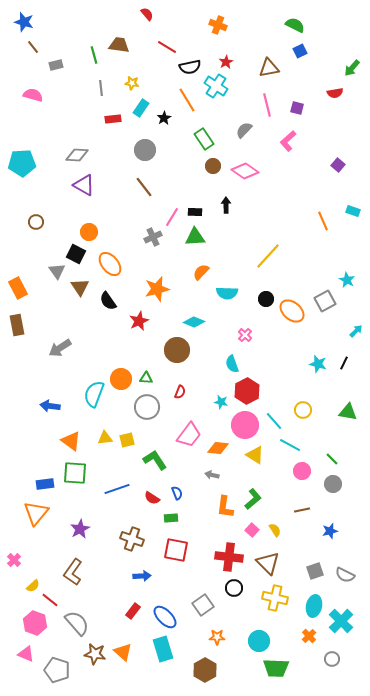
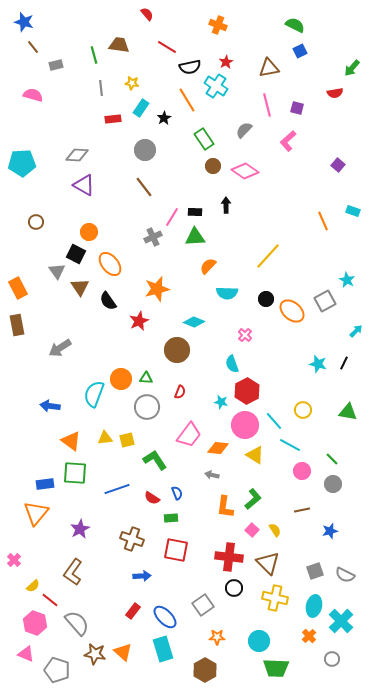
orange semicircle at (201, 272): moved 7 px right, 6 px up
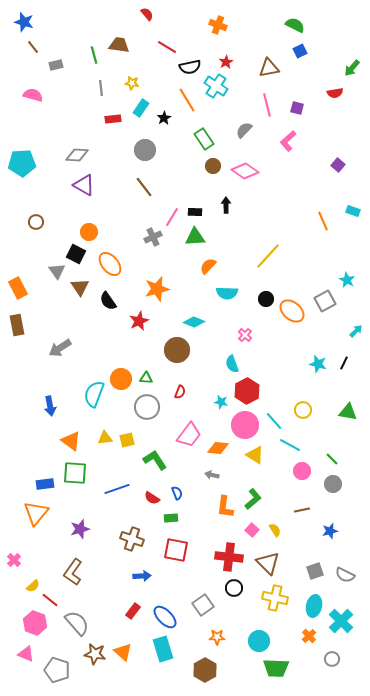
blue arrow at (50, 406): rotated 108 degrees counterclockwise
purple star at (80, 529): rotated 12 degrees clockwise
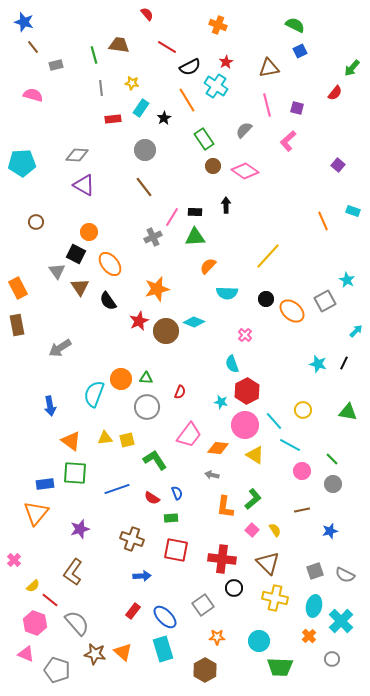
black semicircle at (190, 67): rotated 15 degrees counterclockwise
red semicircle at (335, 93): rotated 42 degrees counterclockwise
brown circle at (177, 350): moved 11 px left, 19 px up
red cross at (229, 557): moved 7 px left, 2 px down
green trapezoid at (276, 668): moved 4 px right, 1 px up
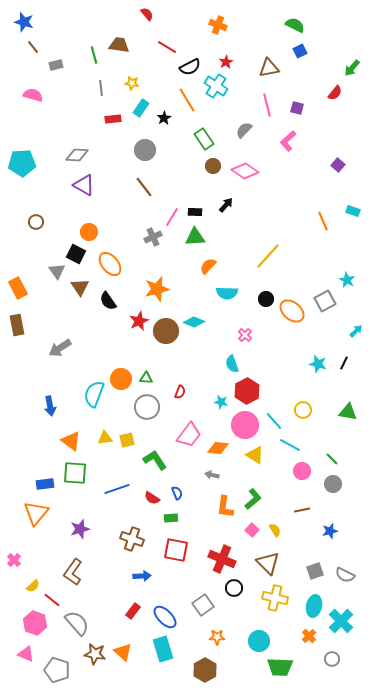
black arrow at (226, 205): rotated 42 degrees clockwise
red cross at (222, 559): rotated 16 degrees clockwise
red line at (50, 600): moved 2 px right
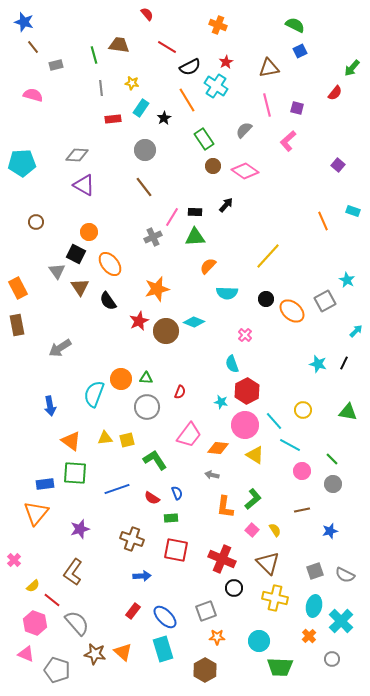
gray square at (203, 605): moved 3 px right, 6 px down; rotated 15 degrees clockwise
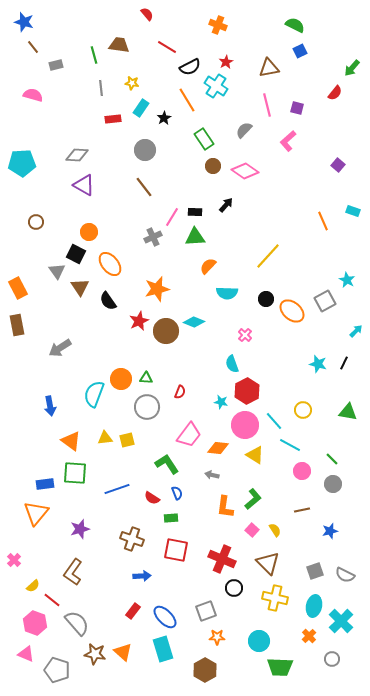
green L-shape at (155, 460): moved 12 px right, 4 px down
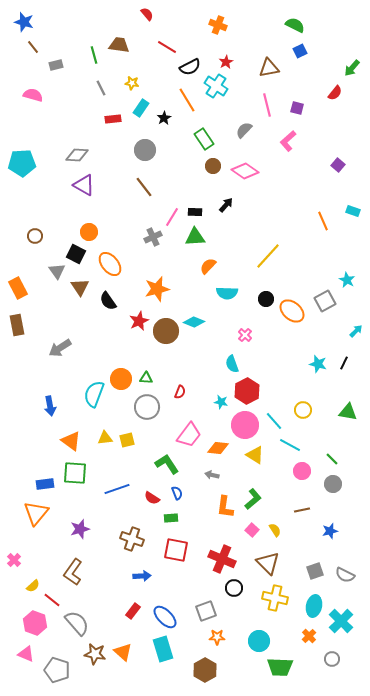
gray line at (101, 88): rotated 21 degrees counterclockwise
brown circle at (36, 222): moved 1 px left, 14 px down
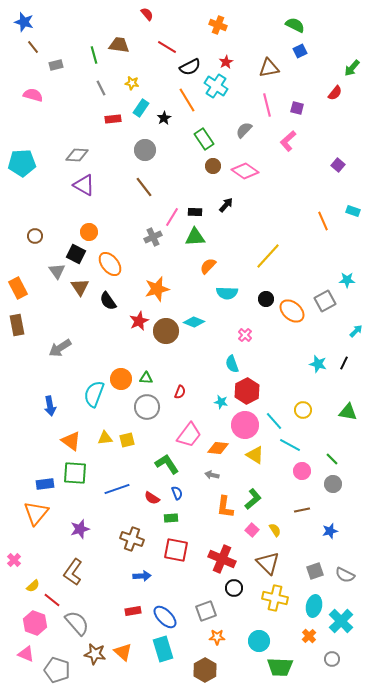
cyan star at (347, 280): rotated 28 degrees counterclockwise
red rectangle at (133, 611): rotated 42 degrees clockwise
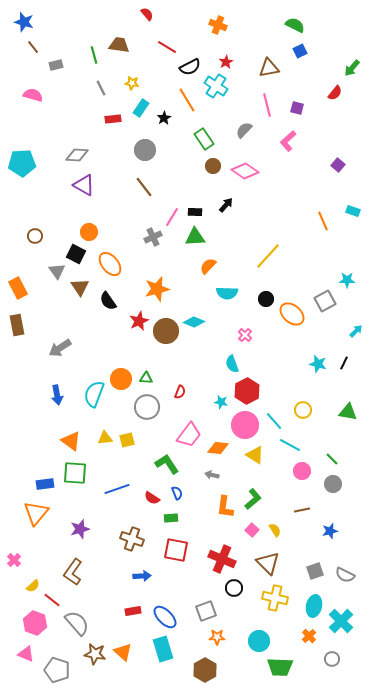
orange ellipse at (292, 311): moved 3 px down
blue arrow at (50, 406): moved 7 px right, 11 px up
